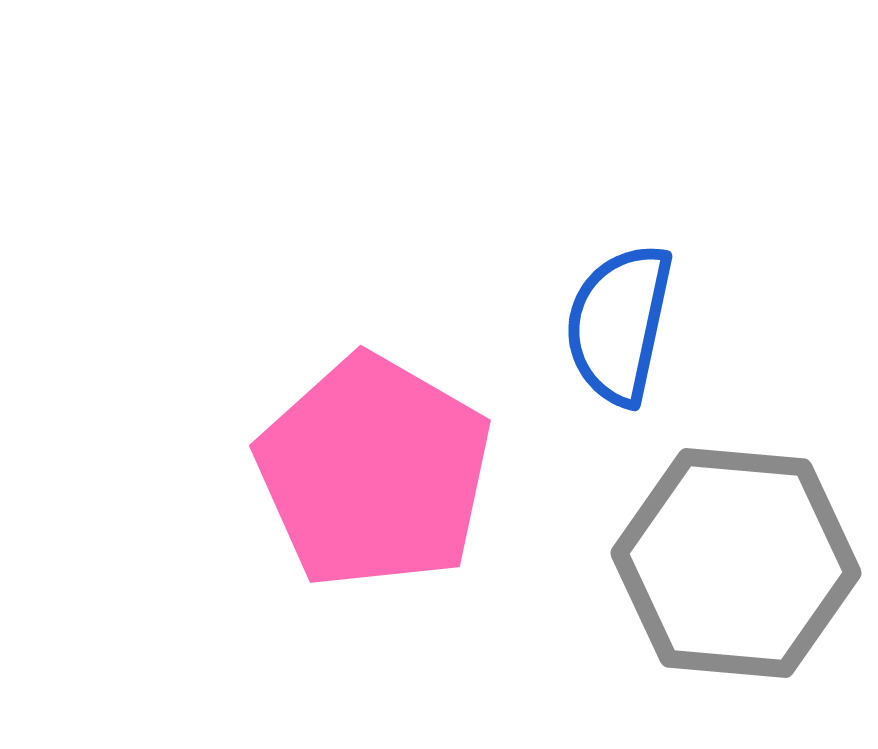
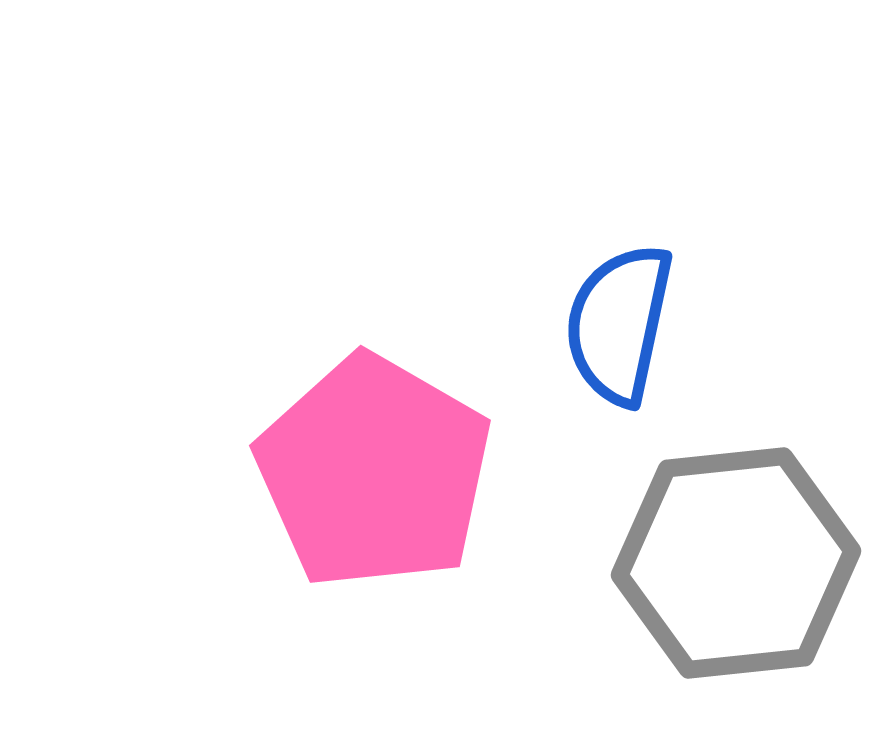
gray hexagon: rotated 11 degrees counterclockwise
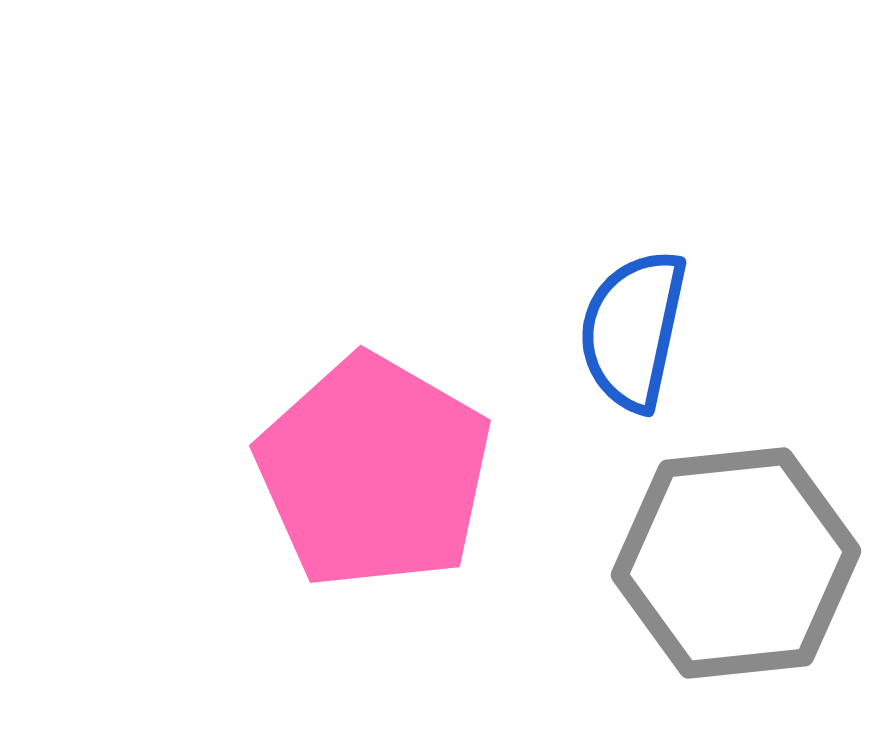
blue semicircle: moved 14 px right, 6 px down
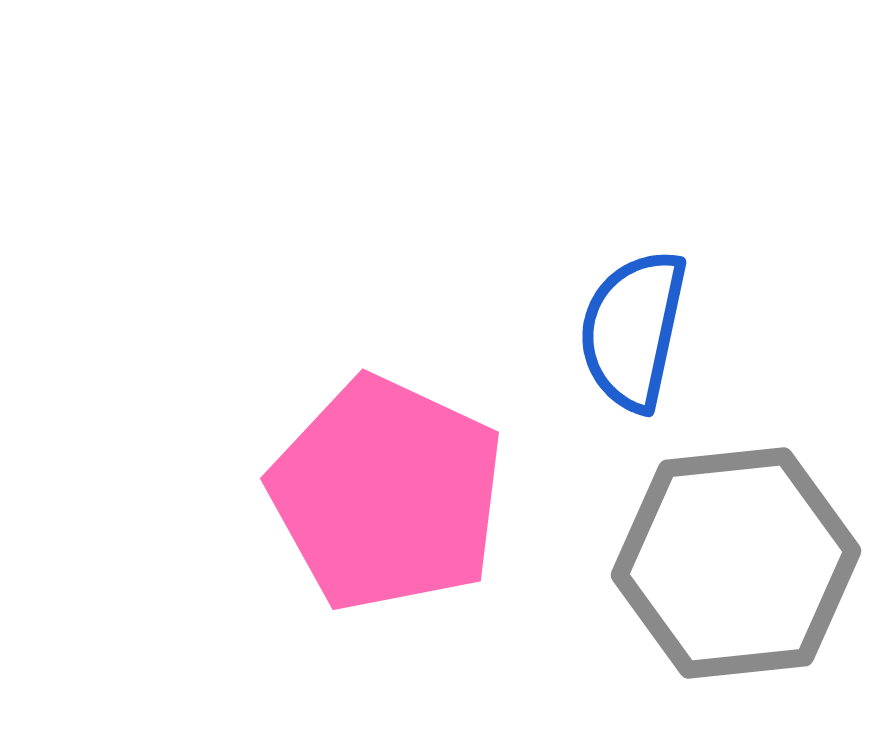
pink pentagon: moved 13 px right, 22 px down; rotated 5 degrees counterclockwise
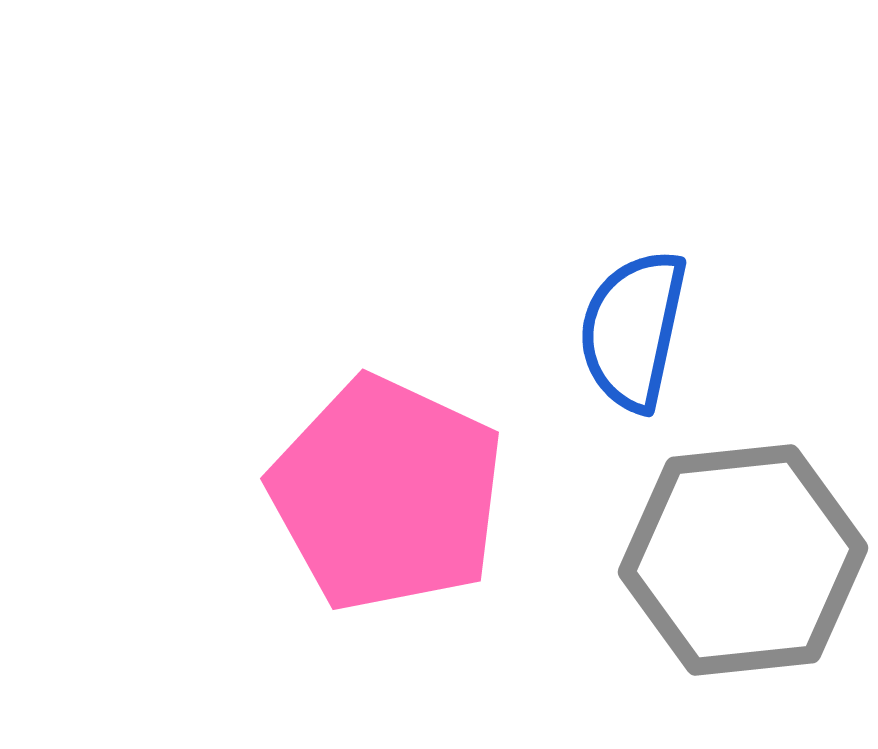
gray hexagon: moved 7 px right, 3 px up
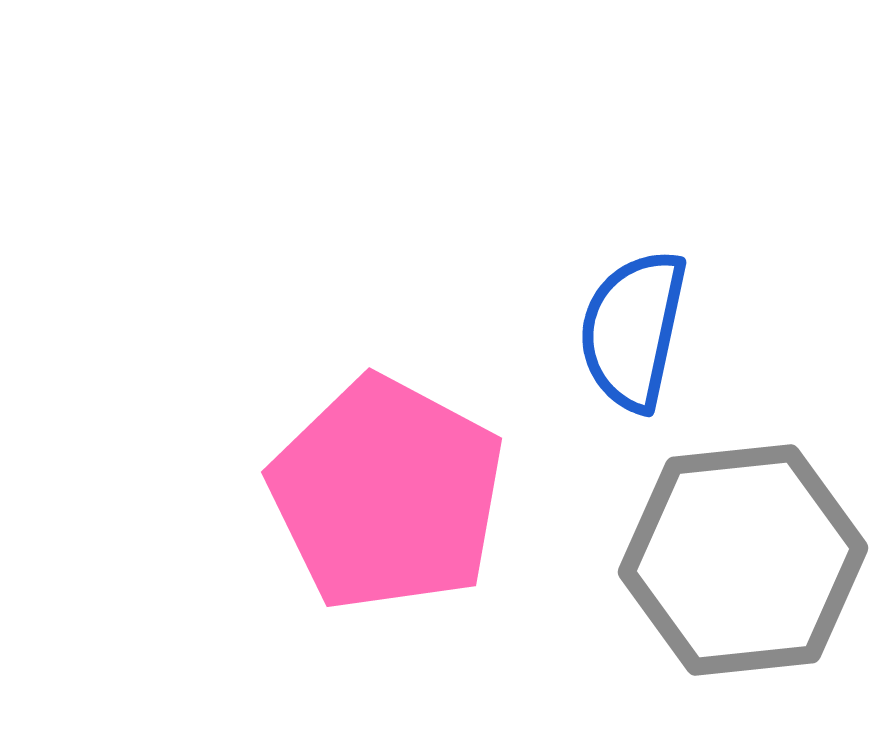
pink pentagon: rotated 3 degrees clockwise
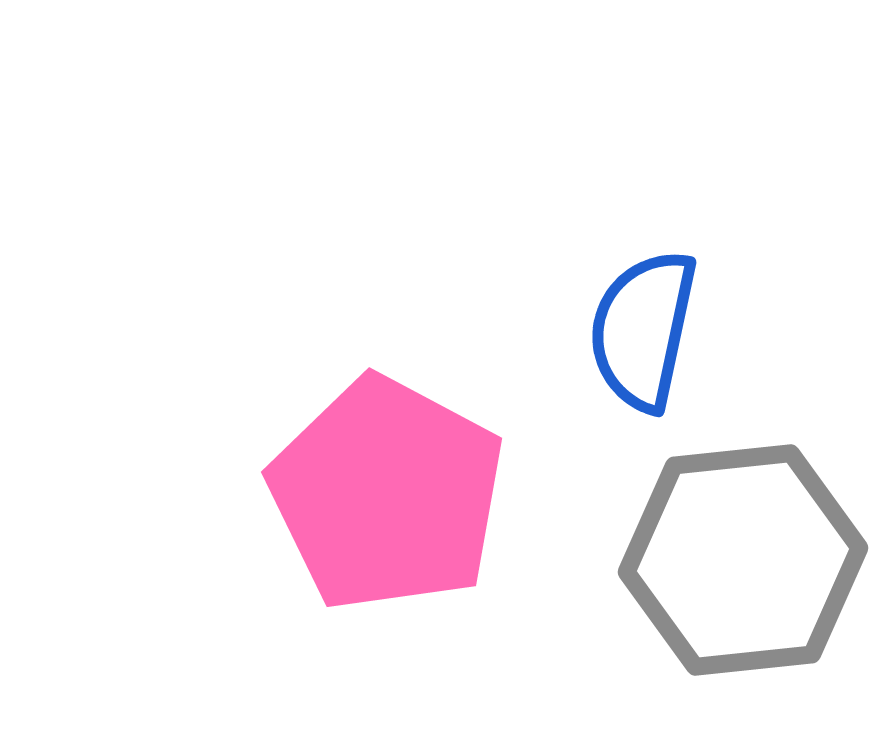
blue semicircle: moved 10 px right
